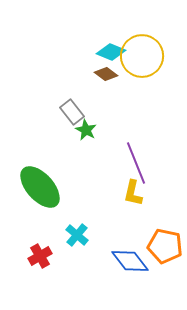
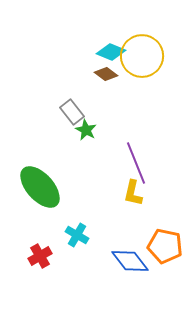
cyan cross: rotated 10 degrees counterclockwise
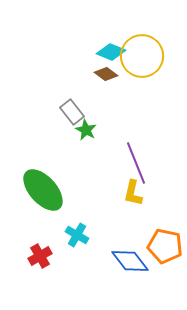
green ellipse: moved 3 px right, 3 px down
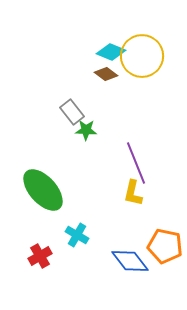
green star: rotated 25 degrees counterclockwise
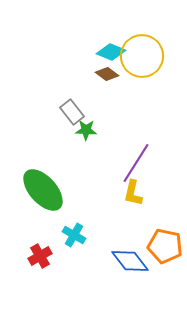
brown diamond: moved 1 px right
purple line: rotated 54 degrees clockwise
cyan cross: moved 3 px left
